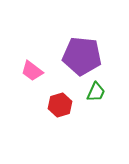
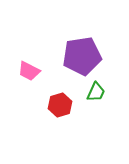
purple pentagon: rotated 15 degrees counterclockwise
pink trapezoid: moved 3 px left; rotated 10 degrees counterclockwise
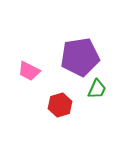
purple pentagon: moved 2 px left, 1 px down
green trapezoid: moved 1 px right, 3 px up
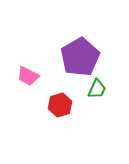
purple pentagon: rotated 21 degrees counterclockwise
pink trapezoid: moved 1 px left, 5 px down
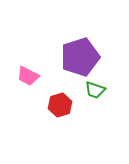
purple pentagon: rotated 12 degrees clockwise
green trapezoid: moved 2 px left, 1 px down; rotated 85 degrees clockwise
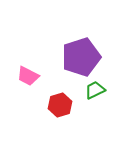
purple pentagon: moved 1 px right
green trapezoid: rotated 135 degrees clockwise
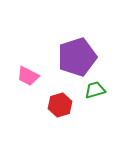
purple pentagon: moved 4 px left
green trapezoid: rotated 10 degrees clockwise
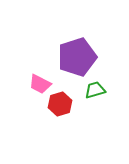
pink trapezoid: moved 12 px right, 8 px down
red hexagon: moved 1 px up
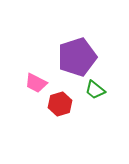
pink trapezoid: moved 4 px left, 1 px up
green trapezoid: rotated 125 degrees counterclockwise
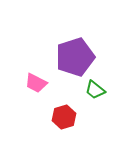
purple pentagon: moved 2 px left
red hexagon: moved 4 px right, 13 px down
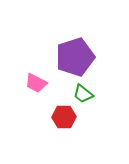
green trapezoid: moved 12 px left, 4 px down
red hexagon: rotated 15 degrees clockwise
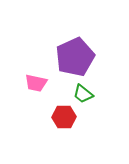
purple pentagon: rotated 6 degrees counterclockwise
pink trapezoid: rotated 15 degrees counterclockwise
